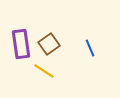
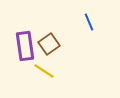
purple rectangle: moved 4 px right, 2 px down
blue line: moved 1 px left, 26 px up
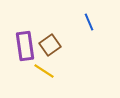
brown square: moved 1 px right, 1 px down
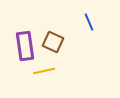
brown square: moved 3 px right, 3 px up; rotated 30 degrees counterclockwise
yellow line: rotated 45 degrees counterclockwise
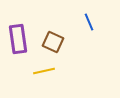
purple rectangle: moved 7 px left, 7 px up
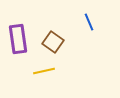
brown square: rotated 10 degrees clockwise
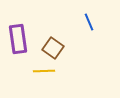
brown square: moved 6 px down
yellow line: rotated 10 degrees clockwise
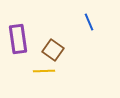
brown square: moved 2 px down
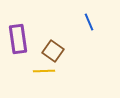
brown square: moved 1 px down
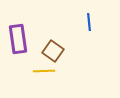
blue line: rotated 18 degrees clockwise
